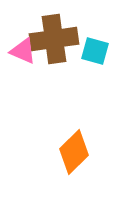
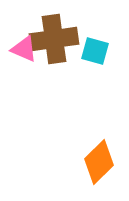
pink triangle: moved 1 px right, 2 px up
orange diamond: moved 25 px right, 10 px down
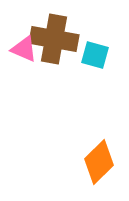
brown cross: rotated 18 degrees clockwise
cyan square: moved 4 px down
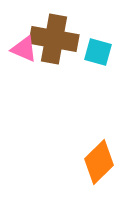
cyan square: moved 3 px right, 3 px up
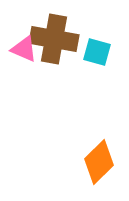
cyan square: moved 1 px left
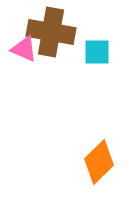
brown cross: moved 3 px left, 7 px up
cyan square: rotated 16 degrees counterclockwise
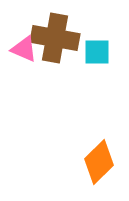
brown cross: moved 4 px right, 6 px down
